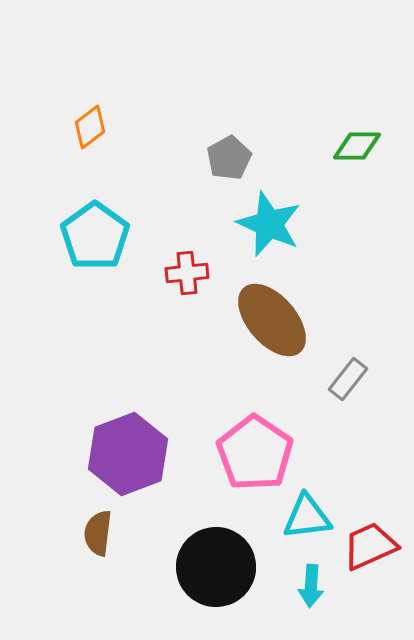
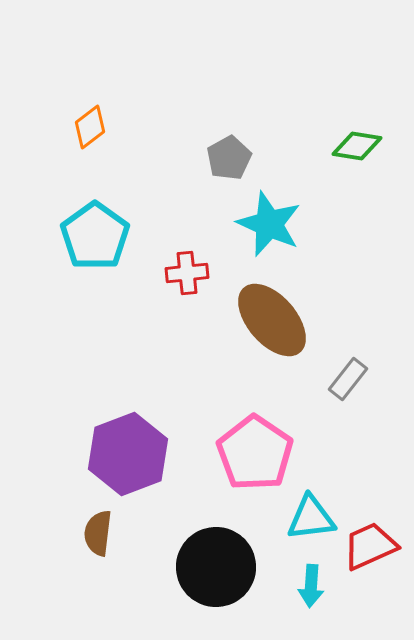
green diamond: rotated 9 degrees clockwise
cyan triangle: moved 4 px right, 1 px down
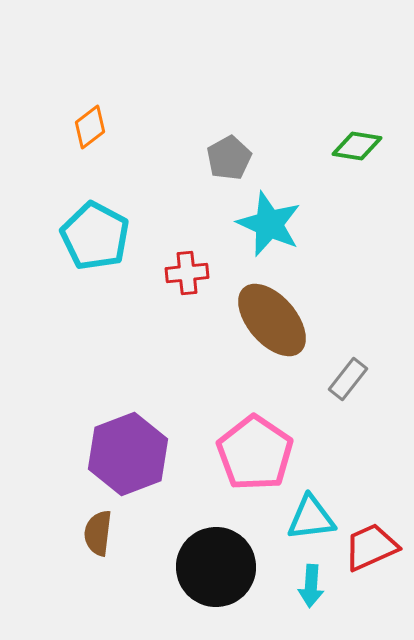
cyan pentagon: rotated 8 degrees counterclockwise
red trapezoid: moved 1 px right, 1 px down
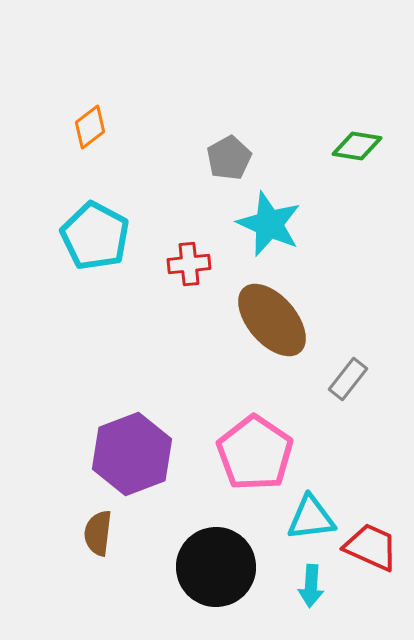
red cross: moved 2 px right, 9 px up
purple hexagon: moved 4 px right
red trapezoid: rotated 48 degrees clockwise
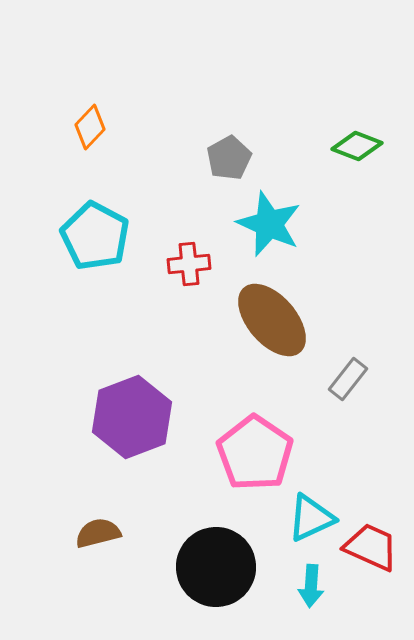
orange diamond: rotated 9 degrees counterclockwise
green diamond: rotated 12 degrees clockwise
purple hexagon: moved 37 px up
cyan triangle: rotated 18 degrees counterclockwise
brown semicircle: rotated 69 degrees clockwise
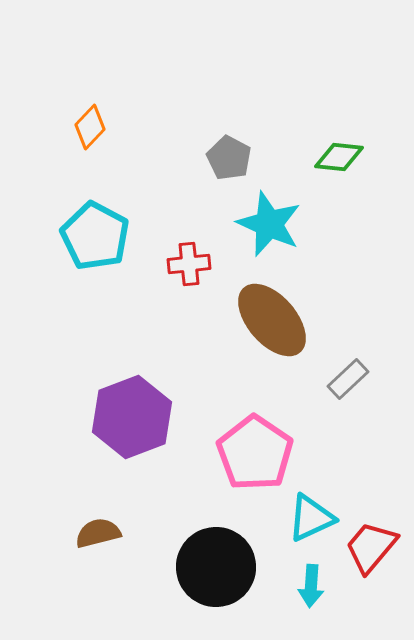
green diamond: moved 18 px left, 11 px down; rotated 15 degrees counterclockwise
gray pentagon: rotated 15 degrees counterclockwise
gray rectangle: rotated 9 degrees clockwise
red trapezoid: rotated 74 degrees counterclockwise
